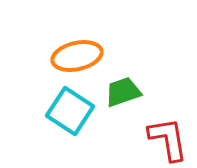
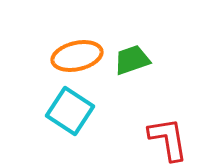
green trapezoid: moved 9 px right, 32 px up
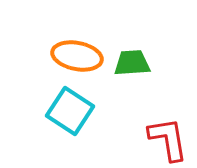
orange ellipse: rotated 24 degrees clockwise
green trapezoid: moved 3 px down; rotated 15 degrees clockwise
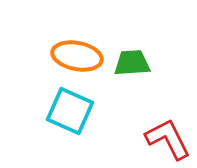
cyan square: rotated 9 degrees counterclockwise
red L-shape: rotated 18 degrees counterclockwise
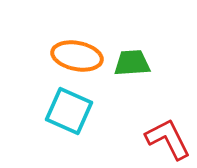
cyan square: moved 1 px left
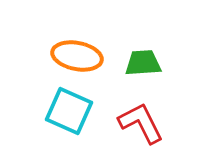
green trapezoid: moved 11 px right
red L-shape: moved 27 px left, 16 px up
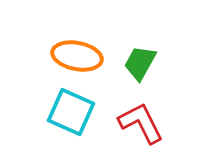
green trapezoid: moved 3 px left; rotated 57 degrees counterclockwise
cyan square: moved 2 px right, 1 px down
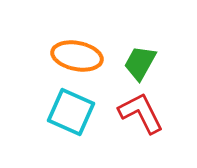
red L-shape: moved 10 px up
